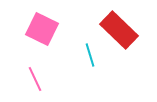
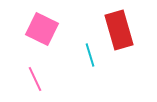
red rectangle: rotated 30 degrees clockwise
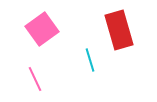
pink square: rotated 28 degrees clockwise
cyan line: moved 5 px down
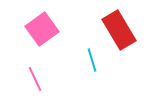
red rectangle: rotated 15 degrees counterclockwise
cyan line: moved 2 px right
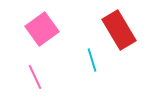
pink line: moved 2 px up
